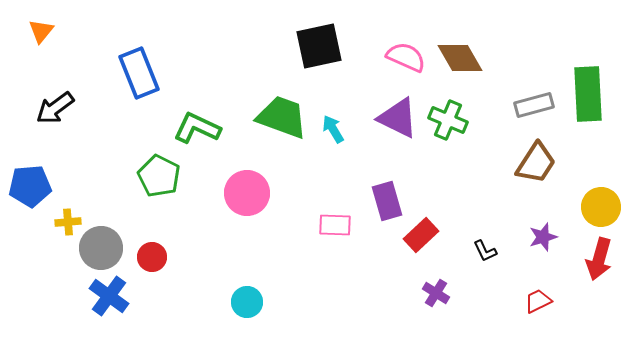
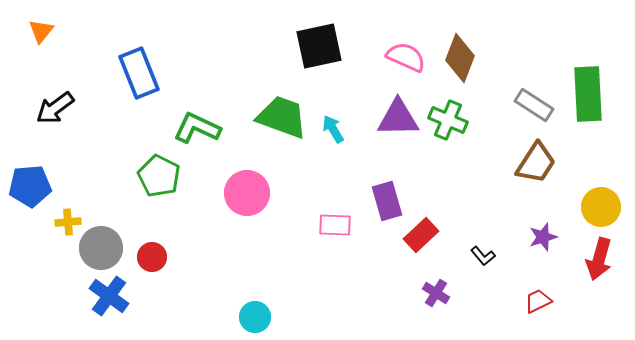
brown diamond: rotated 51 degrees clockwise
gray rectangle: rotated 48 degrees clockwise
purple triangle: rotated 27 degrees counterclockwise
black L-shape: moved 2 px left, 5 px down; rotated 15 degrees counterclockwise
cyan circle: moved 8 px right, 15 px down
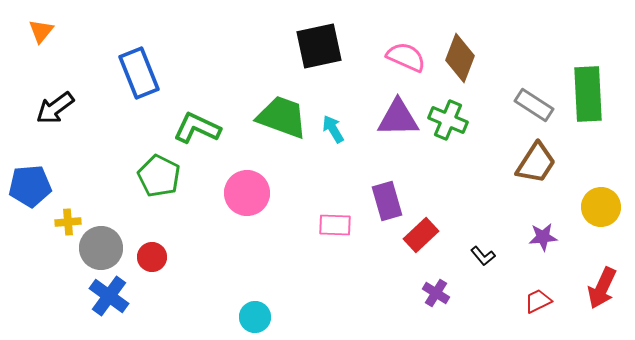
purple star: rotated 12 degrees clockwise
red arrow: moved 3 px right, 29 px down; rotated 9 degrees clockwise
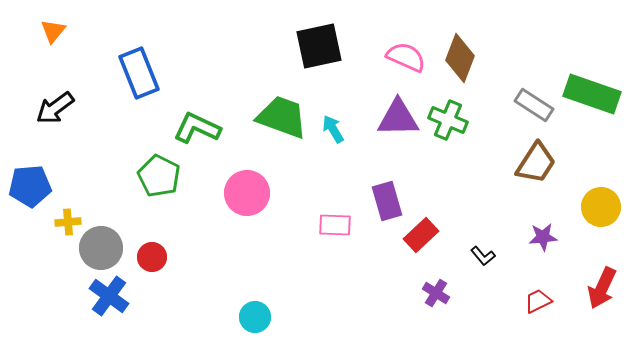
orange triangle: moved 12 px right
green rectangle: moved 4 px right; rotated 68 degrees counterclockwise
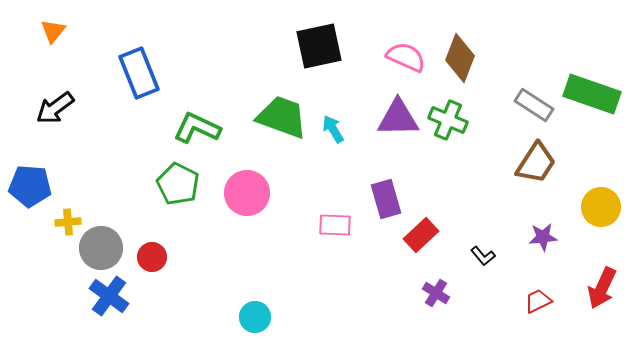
green pentagon: moved 19 px right, 8 px down
blue pentagon: rotated 9 degrees clockwise
purple rectangle: moved 1 px left, 2 px up
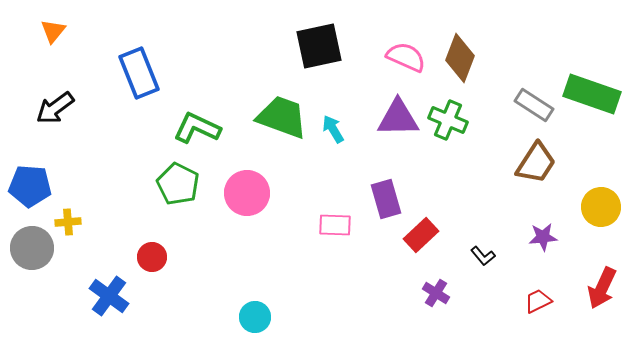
gray circle: moved 69 px left
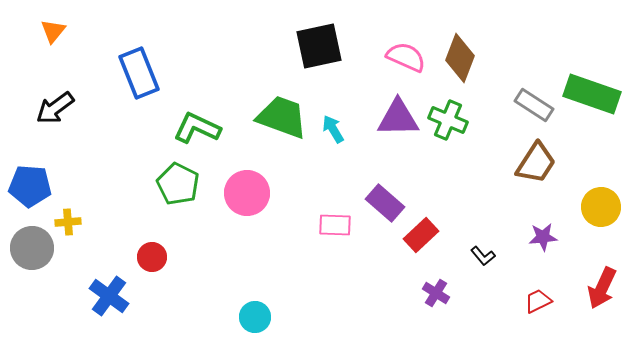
purple rectangle: moved 1 px left, 4 px down; rotated 33 degrees counterclockwise
